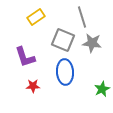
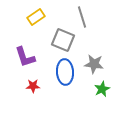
gray star: moved 2 px right, 21 px down
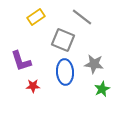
gray line: rotated 35 degrees counterclockwise
purple L-shape: moved 4 px left, 4 px down
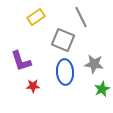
gray line: moved 1 px left; rotated 25 degrees clockwise
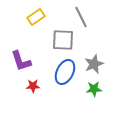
gray square: rotated 20 degrees counterclockwise
gray star: rotated 30 degrees counterclockwise
blue ellipse: rotated 30 degrees clockwise
green star: moved 8 px left; rotated 21 degrees clockwise
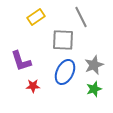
gray star: moved 1 px down
green star: rotated 14 degrees counterclockwise
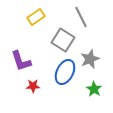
gray square: rotated 30 degrees clockwise
gray star: moved 4 px left, 6 px up
green star: rotated 21 degrees counterclockwise
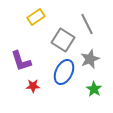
gray line: moved 6 px right, 7 px down
blue ellipse: moved 1 px left
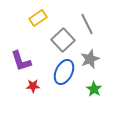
yellow rectangle: moved 2 px right, 1 px down
gray square: rotated 15 degrees clockwise
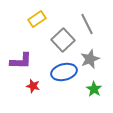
yellow rectangle: moved 1 px left, 1 px down
purple L-shape: rotated 70 degrees counterclockwise
blue ellipse: rotated 50 degrees clockwise
red star: rotated 16 degrees clockwise
